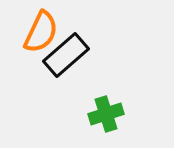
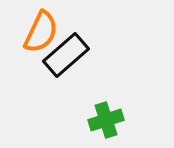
green cross: moved 6 px down
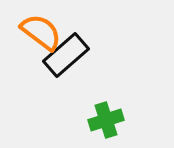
orange semicircle: rotated 78 degrees counterclockwise
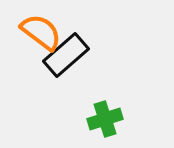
green cross: moved 1 px left, 1 px up
